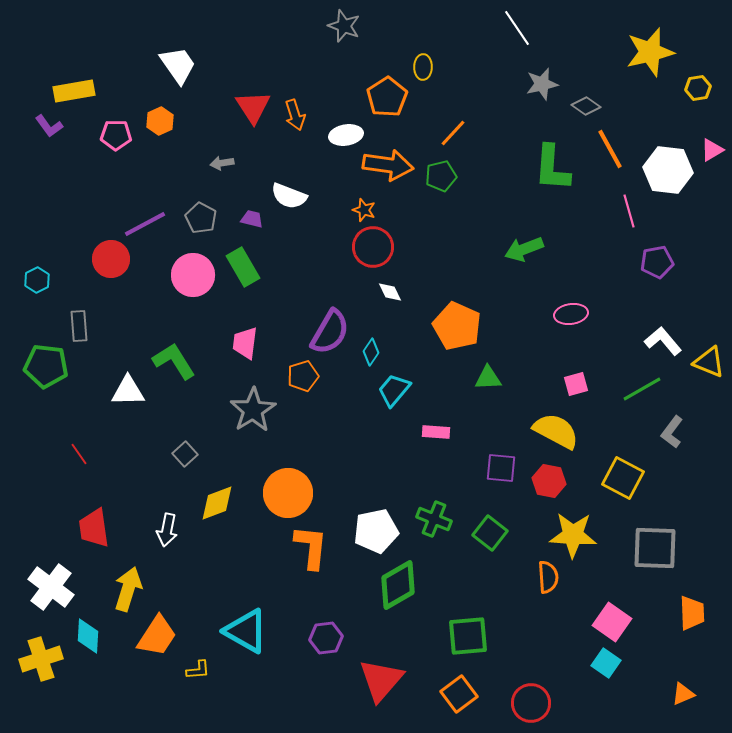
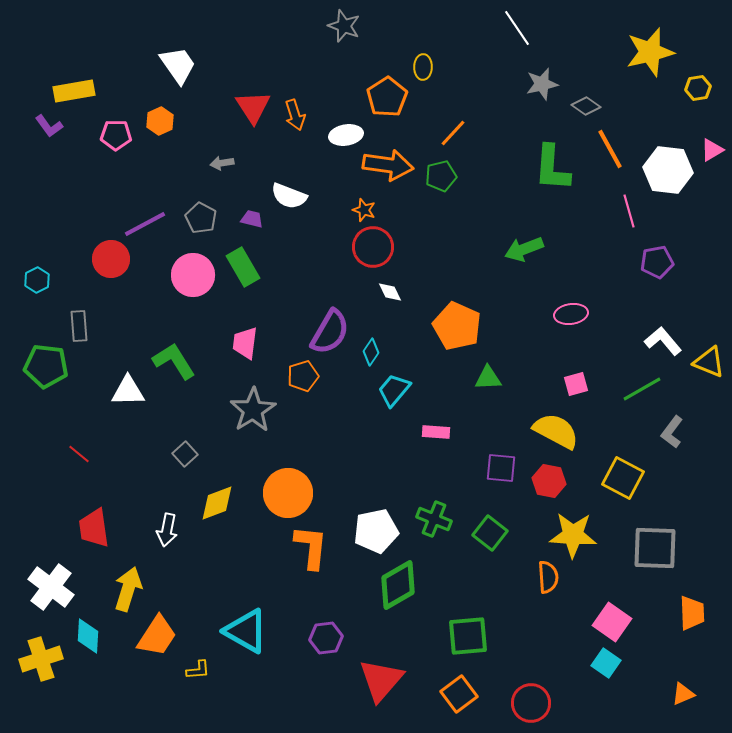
red line at (79, 454): rotated 15 degrees counterclockwise
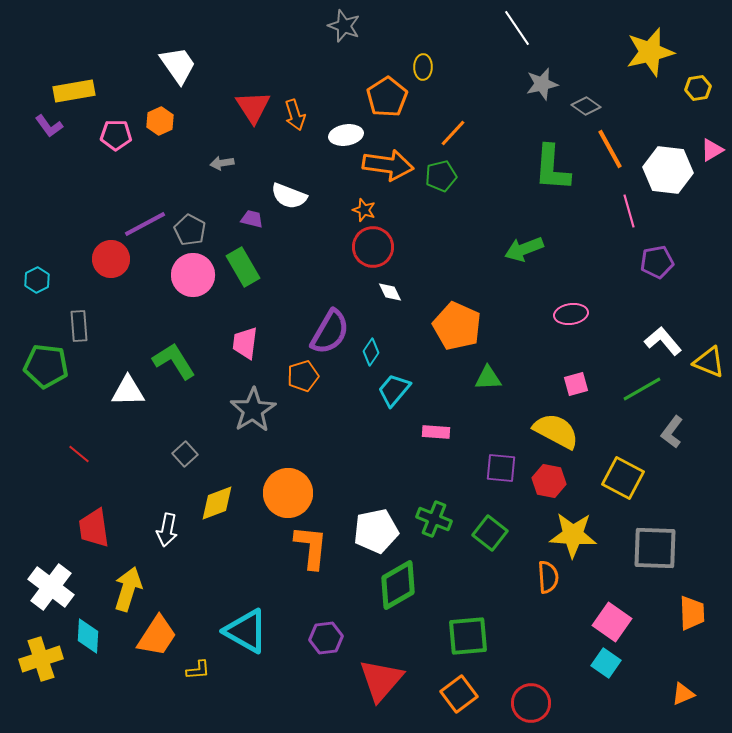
gray pentagon at (201, 218): moved 11 px left, 12 px down
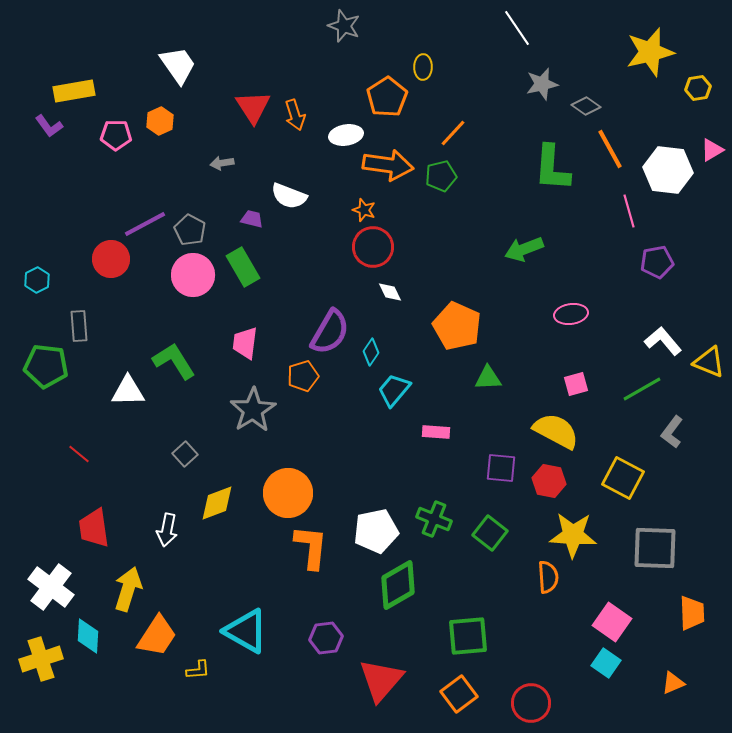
orange triangle at (683, 694): moved 10 px left, 11 px up
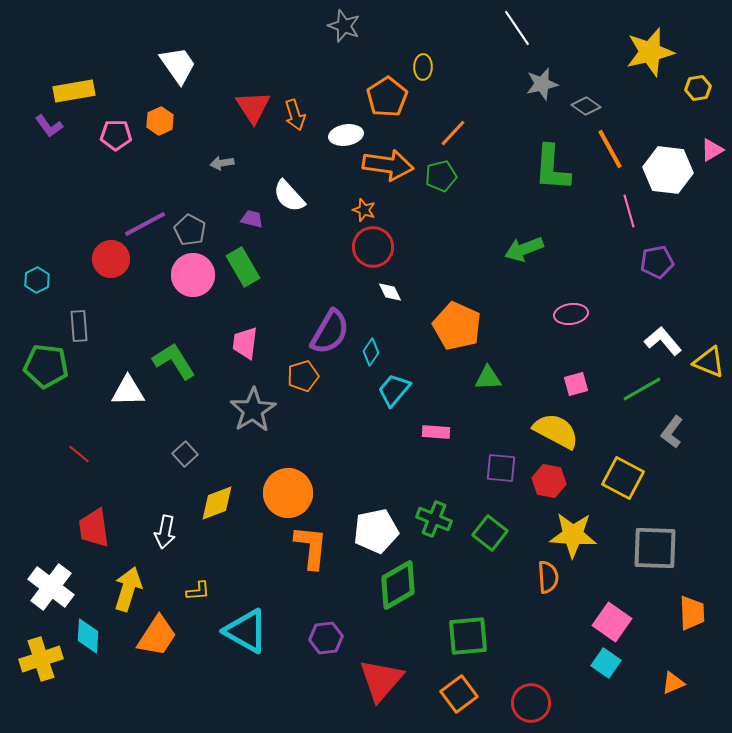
white semicircle at (289, 196): rotated 27 degrees clockwise
white arrow at (167, 530): moved 2 px left, 2 px down
yellow L-shape at (198, 670): moved 79 px up
